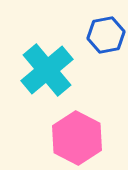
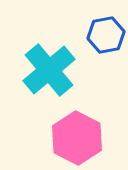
cyan cross: moved 2 px right
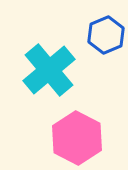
blue hexagon: rotated 12 degrees counterclockwise
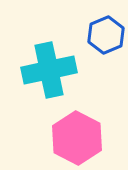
cyan cross: rotated 28 degrees clockwise
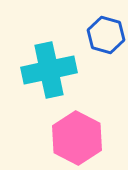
blue hexagon: rotated 21 degrees counterclockwise
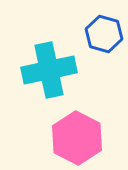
blue hexagon: moved 2 px left, 1 px up
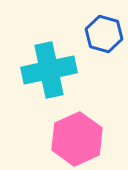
pink hexagon: moved 1 px down; rotated 9 degrees clockwise
